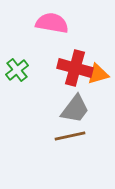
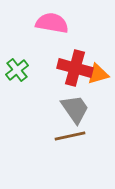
gray trapezoid: rotated 72 degrees counterclockwise
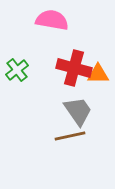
pink semicircle: moved 3 px up
red cross: moved 1 px left
orange triangle: rotated 15 degrees clockwise
gray trapezoid: moved 3 px right, 2 px down
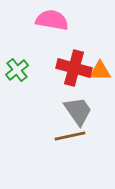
orange triangle: moved 2 px right, 3 px up
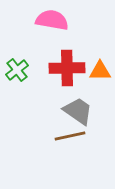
red cross: moved 7 px left; rotated 16 degrees counterclockwise
gray trapezoid: rotated 20 degrees counterclockwise
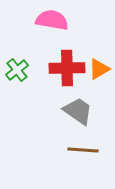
orange triangle: moved 1 px left, 2 px up; rotated 30 degrees counterclockwise
brown line: moved 13 px right, 14 px down; rotated 16 degrees clockwise
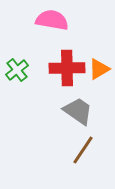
brown line: rotated 60 degrees counterclockwise
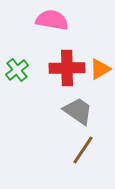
orange triangle: moved 1 px right
